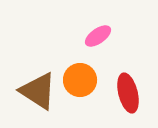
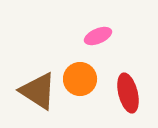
pink ellipse: rotated 12 degrees clockwise
orange circle: moved 1 px up
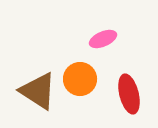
pink ellipse: moved 5 px right, 3 px down
red ellipse: moved 1 px right, 1 px down
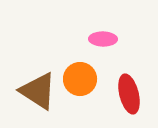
pink ellipse: rotated 24 degrees clockwise
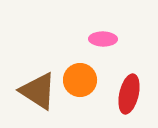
orange circle: moved 1 px down
red ellipse: rotated 27 degrees clockwise
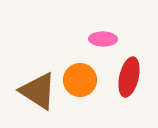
red ellipse: moved 17 px up
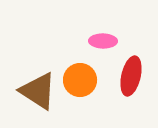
pink ellipse: moved 2 px down
red ellipse: moved 2 px right, 1 px up
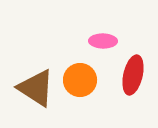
red ellipse: moved 2 px right, 1 px up
brown triangle: moved 2 px left, 3 px up
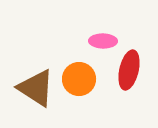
red ellipse: moved 4 px left, 5 px up
orange circle: moved 1 px left, 1 px up
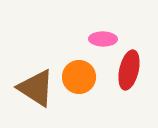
pink ellipse: moved 2 px up
orange circle: moved 2 px up
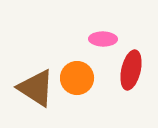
red ellipse: moved 2 px right
orange circle: moved 2 px left, 1 px down
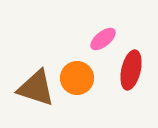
pink ellipse: rotated 40 degrees counterclockwise
brown triangle: rotated 15 degrees counterclockwise
